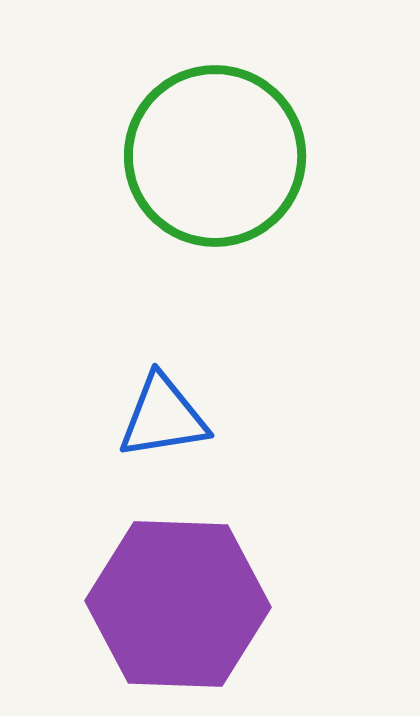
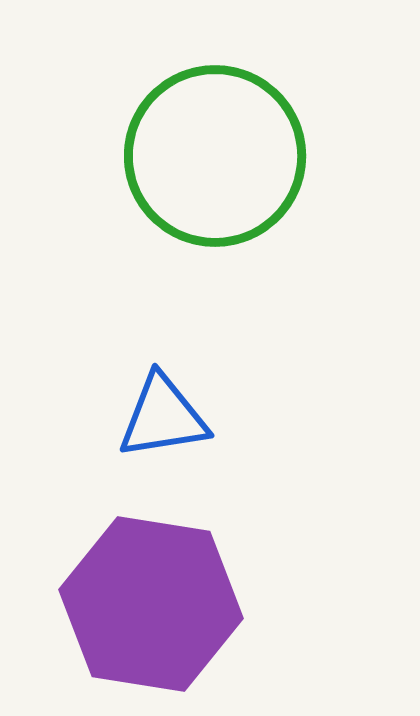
purple hexagon: moved 27 px left; rotated 7 degrees clockwise
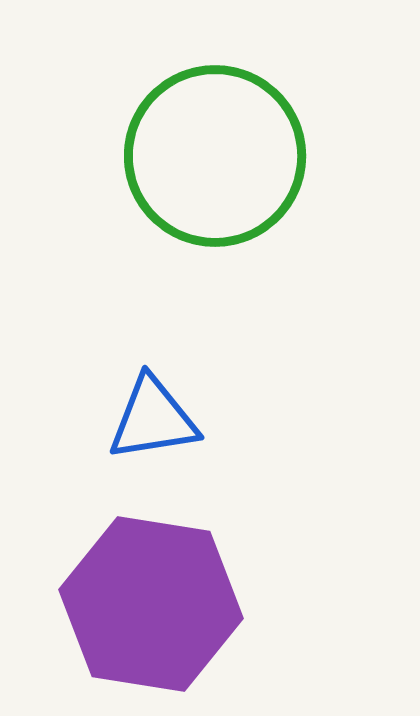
blue triangle: moved 10 px left, 2 px down
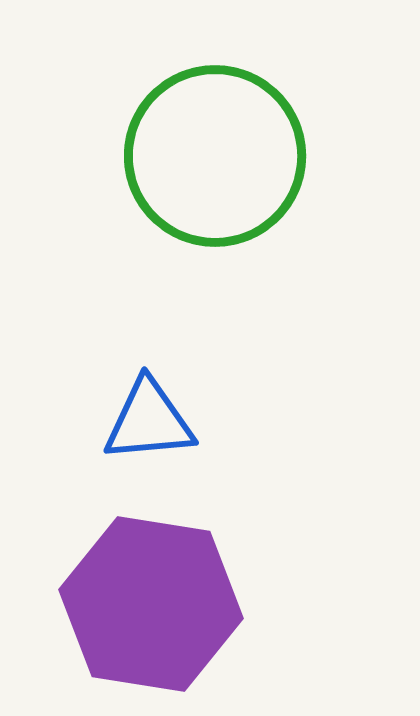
blue triangle: moved 4 px left, 2 px down; rotated 4 degrees clockwise
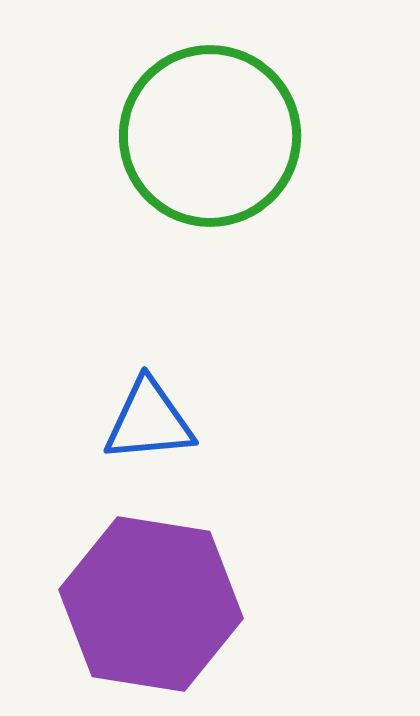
green circle: moved 5 px left, 20 px up
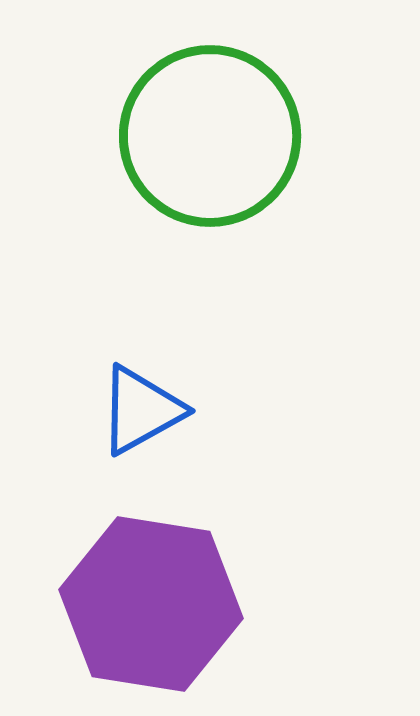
blue triangle: moved 8 px left, 11 px up; rotated 24 degrees counterclockwise
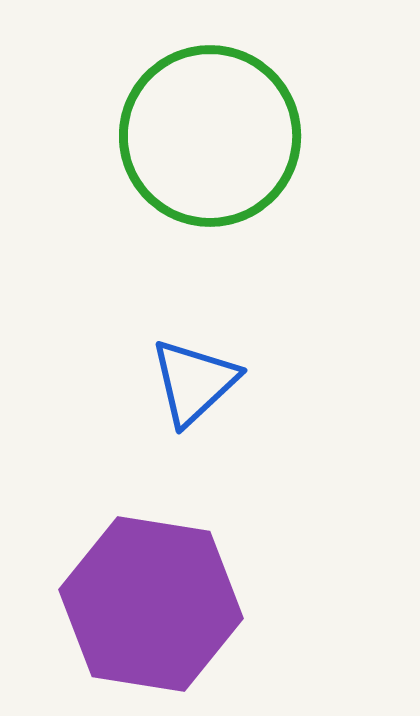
blue triangle: moved 53 px right, 28 px up; rotated 14 degrees counterclockwise
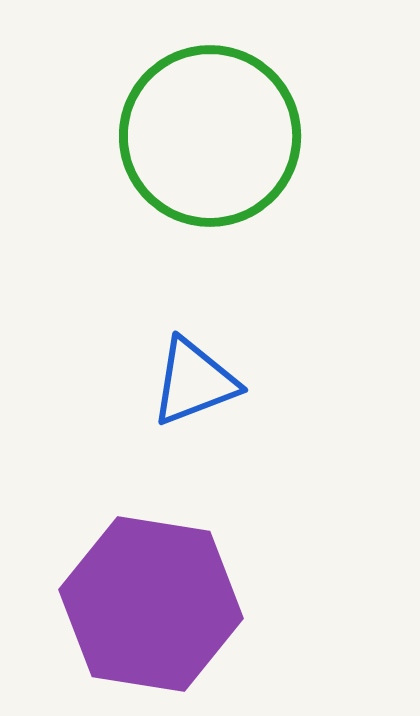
blue triangle: rotated 22 degrees clockwise
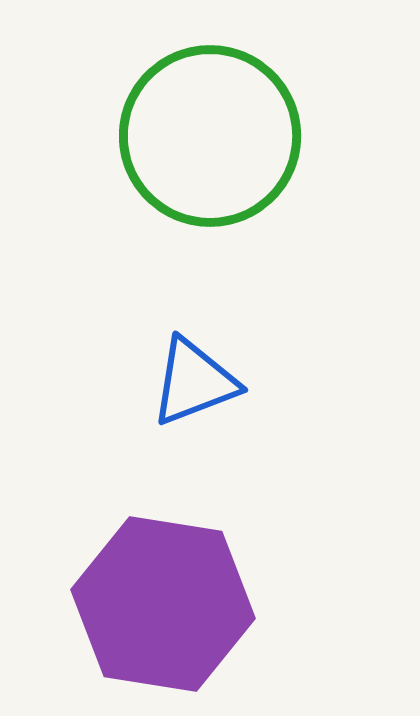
purple hexagon: moved 12 px right
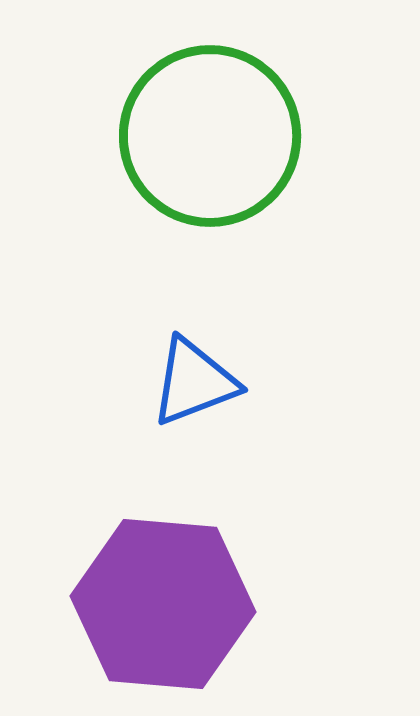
purple hexagon: rotated 4 degrees counterclockwise
